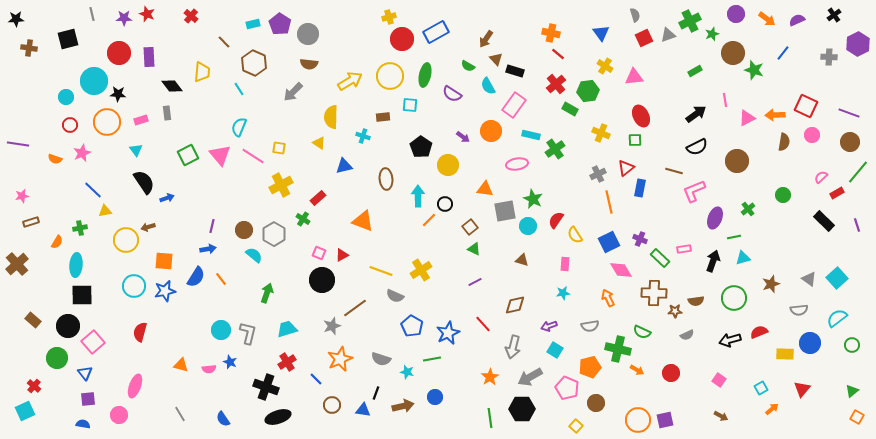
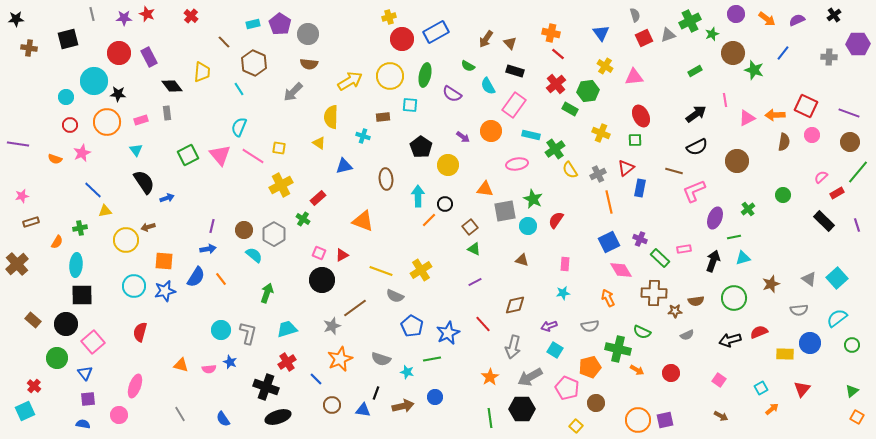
purple hexagon at (858, 44): rotated 25 degrees clockwise
purple rectangle at (149, 57): rotated 24 degrees counterclockwise
brown triangle at (496, 59): moved 14 px right, 16 px up
yellow semicircle at (575, 235): moved 5 px left, 65 px up
black circle at (68, 326): moved 2 px left, 2 px up
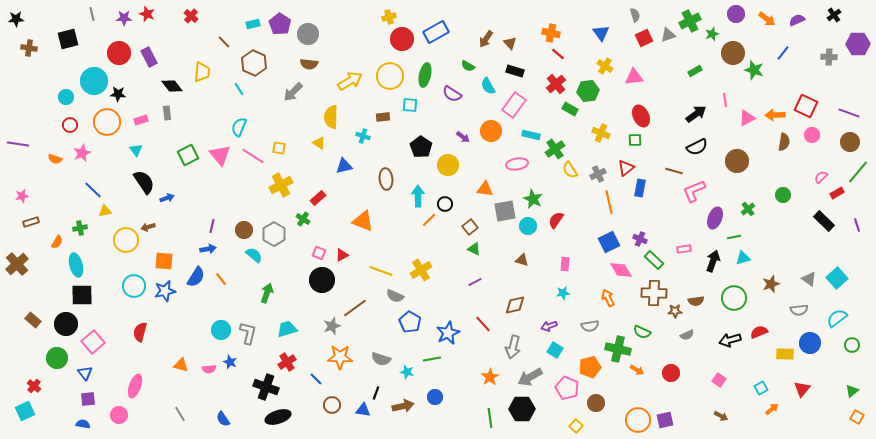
green rectangle at (660, 258): moved 6 px left, 2 px down
cyan ellipse at (76, 265): rotated 20 degrees counterclockwise
blue pentagon at (412, 326): moved 2 px left, 4 px up
orange star at (340, 359): moved 2 px up; rotated 25 degrees clockwise
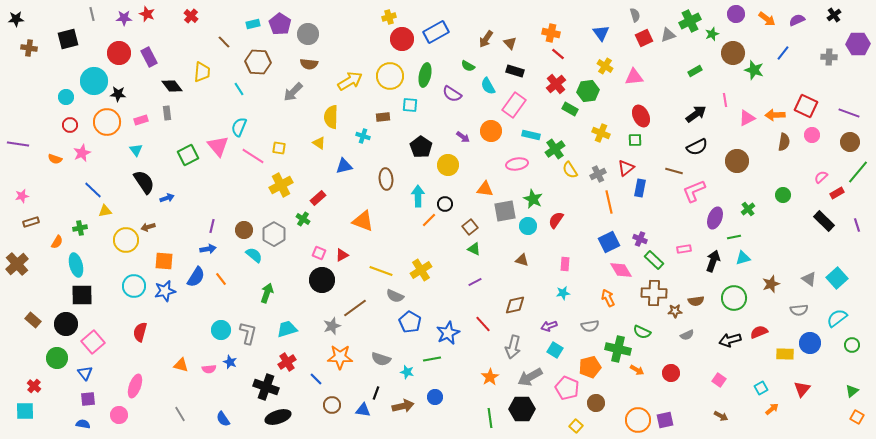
brown hexagon at (254, 63): moved 4 px right, 1 px up; rotated 20 degrees counterclockwise
pink triangle at (220, 155): moved 2 px left, 9 px up
cyan square at (25, 411): rotated 24 degrees clockwise
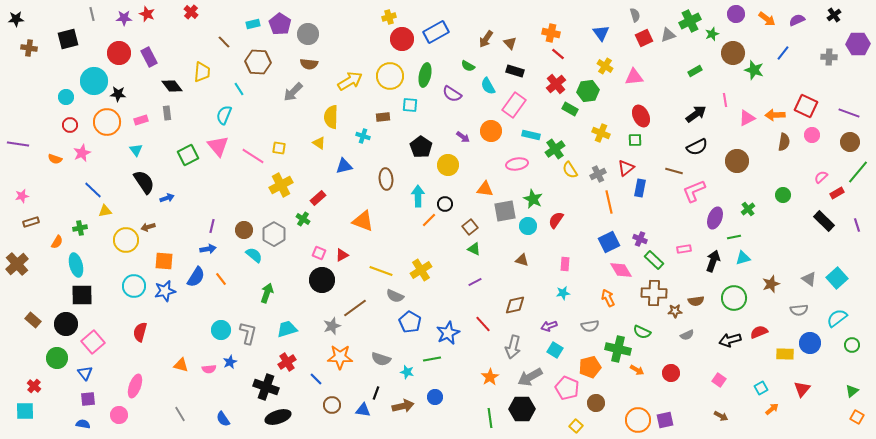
red cross at (191, 16): moved 4 px up
cyan semicircle at (239, 127): moved 15 px left, 12 px up
blue star at (230, 362): rotated 24 degrees clockwise
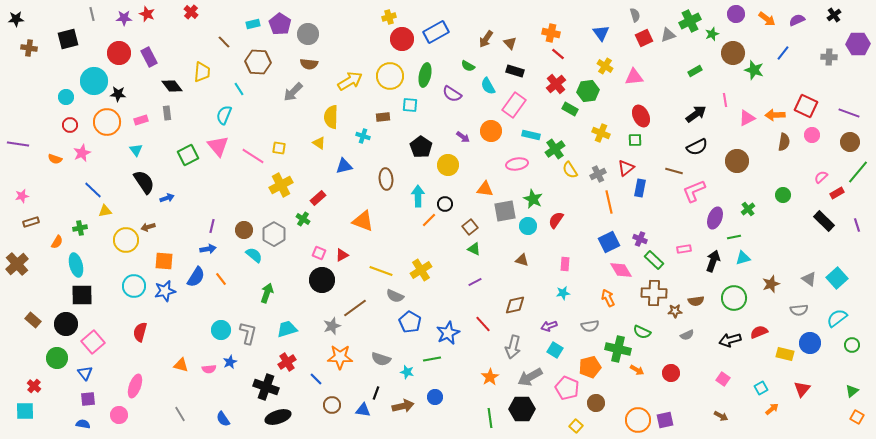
yellow rectangle at (785, 354): rotated 12 degrees clockwise
pink square at (719, 380): moved 4 px right, 1 px up
